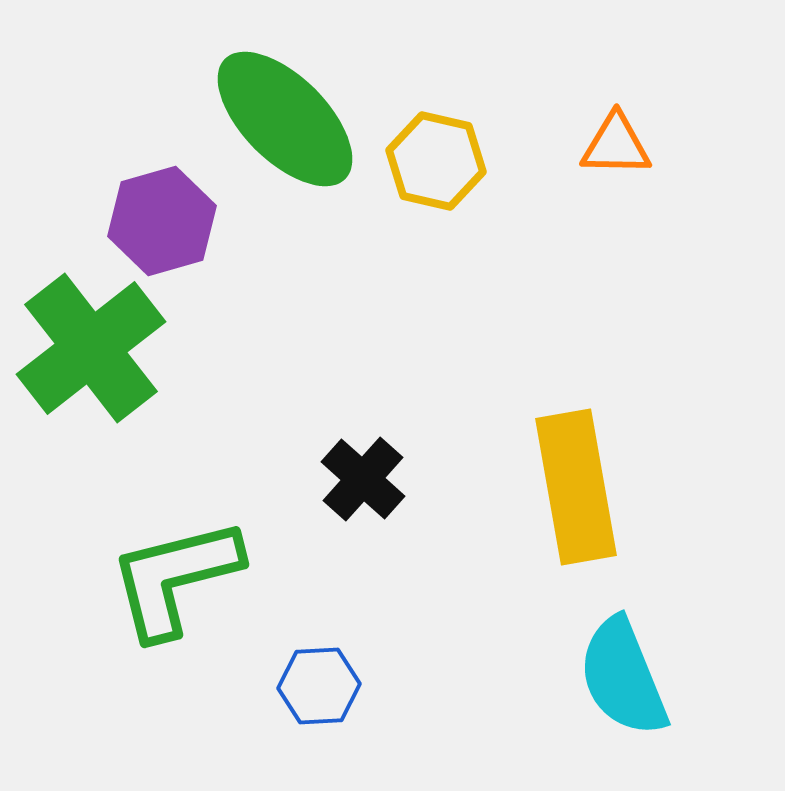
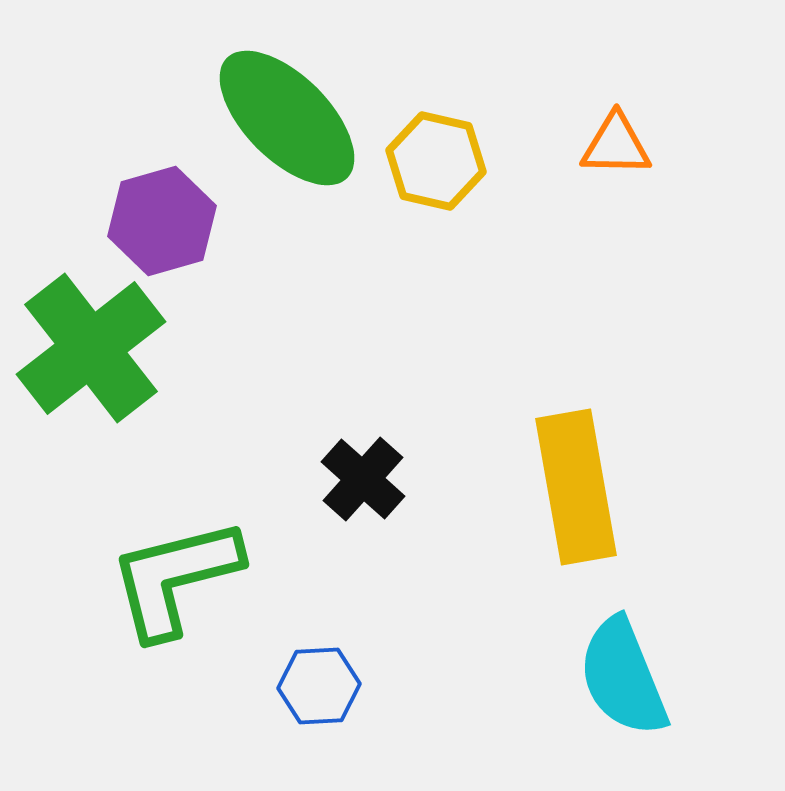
green ellipse: moved 2 px right, 1 px up
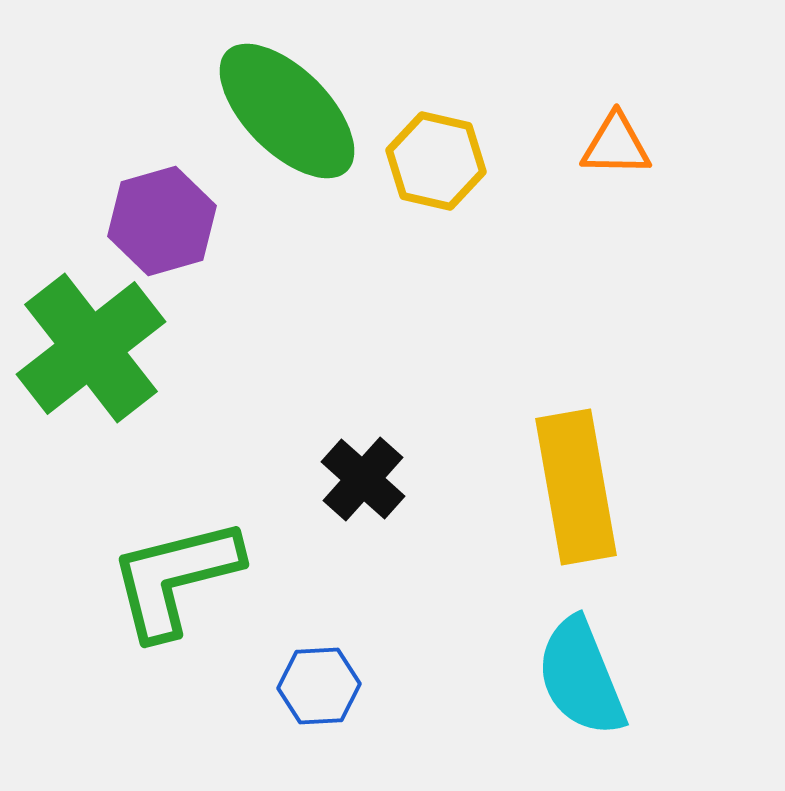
green ellipse: moved 7 px up
cyan semicircle: moved 42 px left
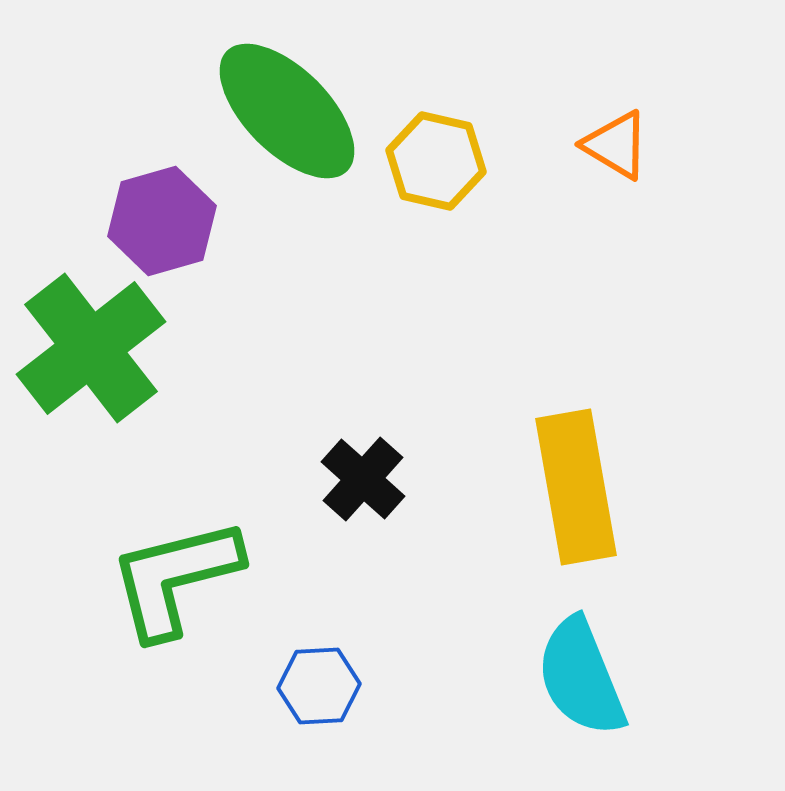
orange triangle: rotated 30 degrees clockwise
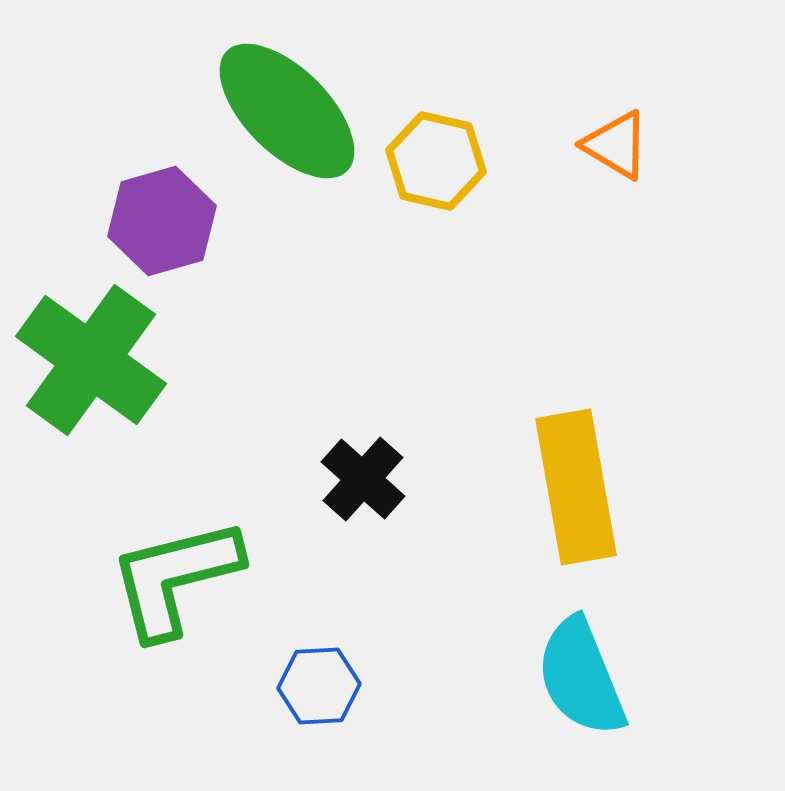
green cross: moved 12 px down; rotated 16 degrees counterclockwise
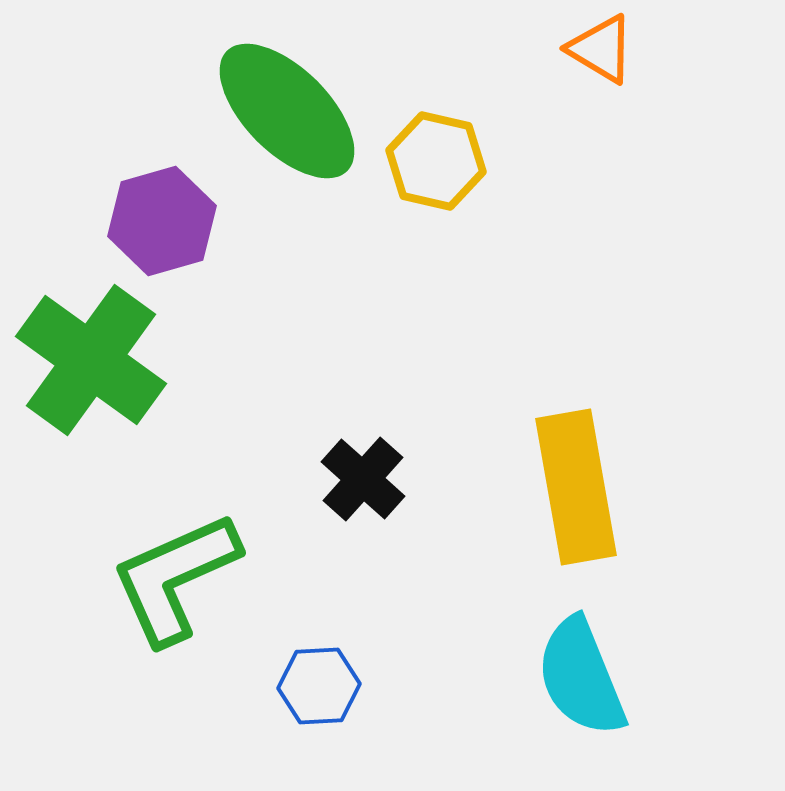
orange triangle: moved 15 px left, 96 px up
green L-shape: rotated 10 degrees counterclockwise
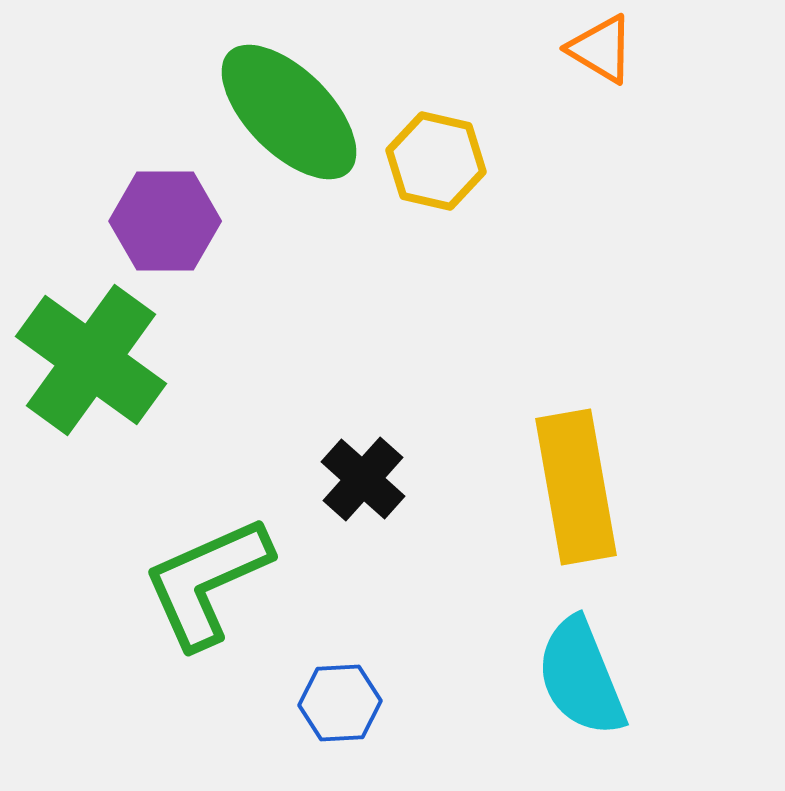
green ellipse: moved 2 px right, 1 px down
purple hexagon: moved 3 px right; rotated 16 degrees clockwise
green L-shape: moved 32 px right, 4 px down
blue hexagon: moved 21 px right, 17 px down
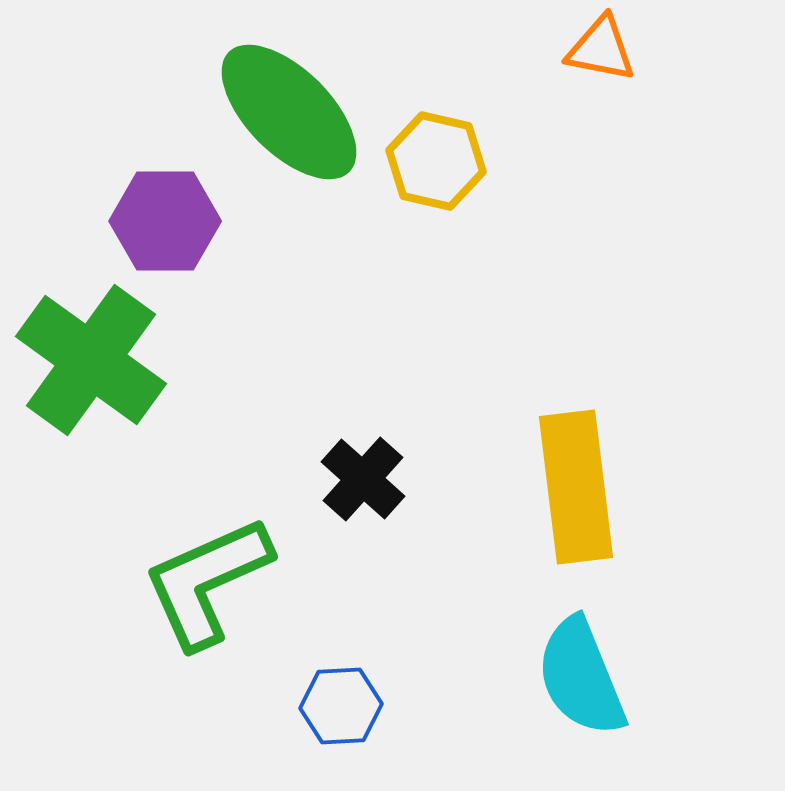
orange triangle: rotated 20 degrees counterclockwise
yellow rectangle: rotated 3 degrees clockwise
blue hexagon: moved 1 px right, 3 px down
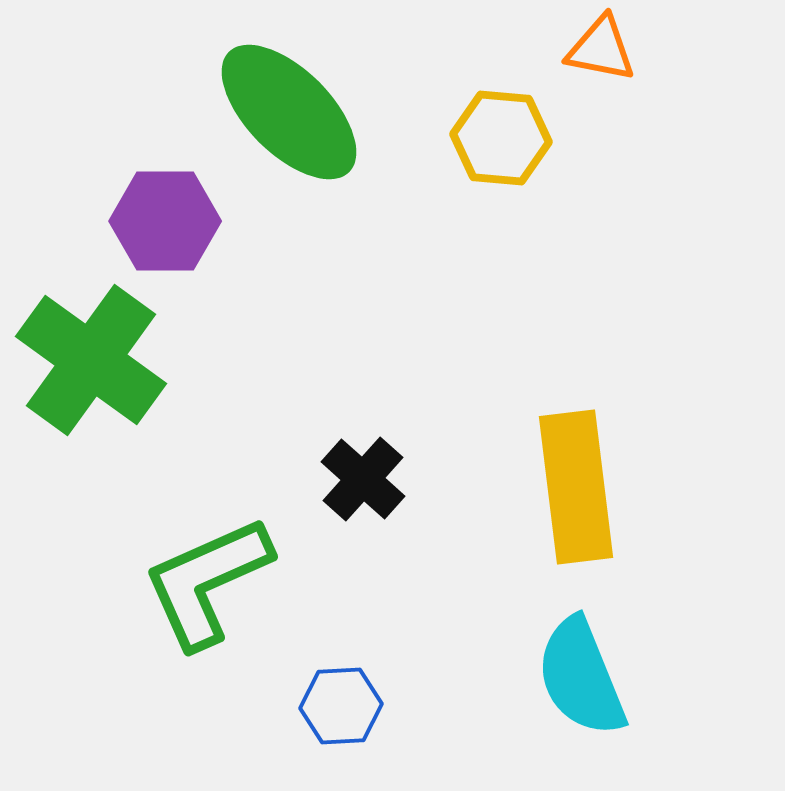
yellow hexagon: moved 65 px right, 23 px up; rotated 8 degrees counterclockwise
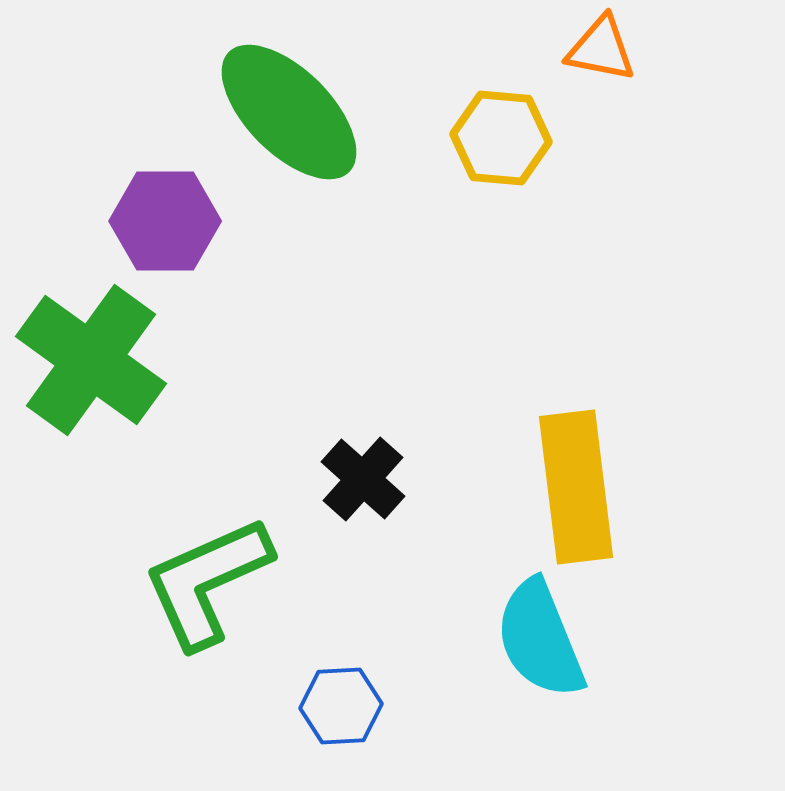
cyan semicircle: moved 41 px left, 38 px up
